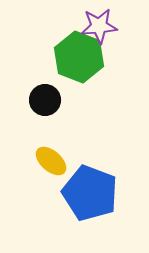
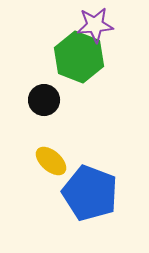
purple star: moved 4 px left, 1 px up
black circle: moved 1 px left
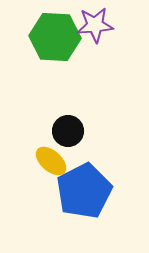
green hexagon: moved 24 px left, 20 px up; rotated 18 degrees counterclockwise
black circle: moved 24 px right, 31 px down
blue pentagon: moved 6 px left, 2 px up; rotated 24 degrees clockwise
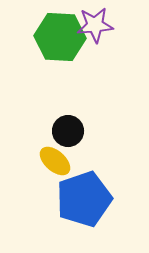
green hexagon: moved 5 px right
yellow ellipse: moved 4 px right
blue pentagon: moved 8 px down; rotated 8 degrees clockwise
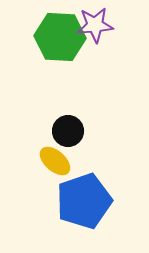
blue pentagon: moved 2 px down
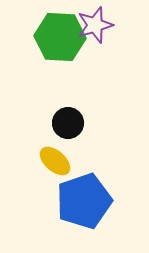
purple star: rotated 12 degrees counterclockwise
black circle: moved 8 px up
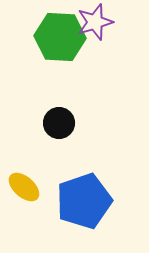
purple star: moved 3 px up
black circle: moved 9 px left
yellow ellipse: moved 31 px left, 26 px down
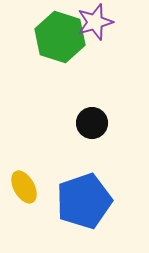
green hexagon: rotated 15 degrees clockwise
black circle: moved 33 px right
yellow ellipse: rotated 20 degrees clockwise
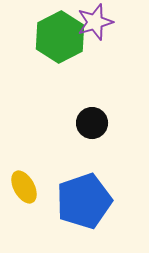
green hexagon: rotated 15 degrees clockwise
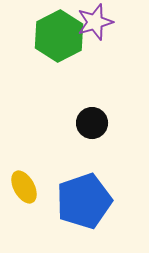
green hexagon: moved 1 px left, 1 px up
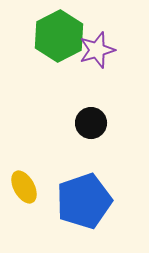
purple star: moved 2 px right, 28 px down
black circle: moved 1 px left
